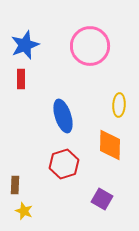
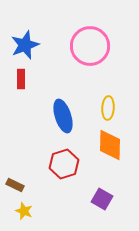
yellow ellipse: moved 11 px left, 3 px down
brown rectangle: rotated 66 degrees counterclockwise
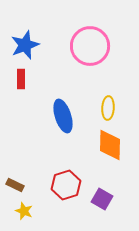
red hexagon: moved 2 px right, 21 px down
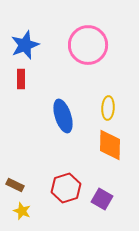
pink circle: moved 2 px left, 1 px up
red hexagon: moved 3 px down
yellow star: moved 2 px left
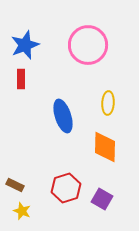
yellow ellipse: moved 5 px up
orange diamond: moved 5 px left, 2 px down
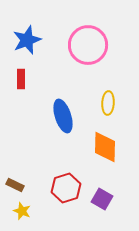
blue star: moved 2 px right, 5 px up
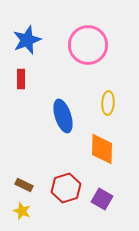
orange diamond: moved 3 px left, 2 px down
brown rectangle: moved 9 px right
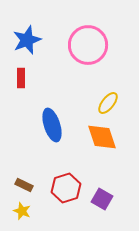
red rectangle: moved 1 px up
yellow ellipse: rotated 35 degrees clockwise
blue ellipse: moved 11 px left, 9 px down
orange diamond: moved 12 px up; rotated 20 degrees counterclockwise
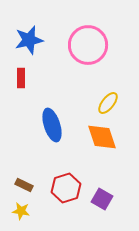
blue star: moved 2 px right; rotated 8 degrees clockwise
yellow star: moved 1 px left; rotated 12 degrees counterclockwise
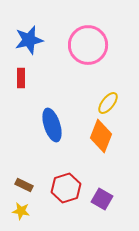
orange diamond: moved 1 px left, 1 px up; rotated 40 degrees clockwise
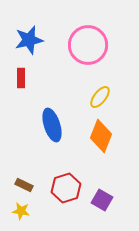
yellow ellipse: moved 8 px left, 6 px up
purple square: moved 1 px down
